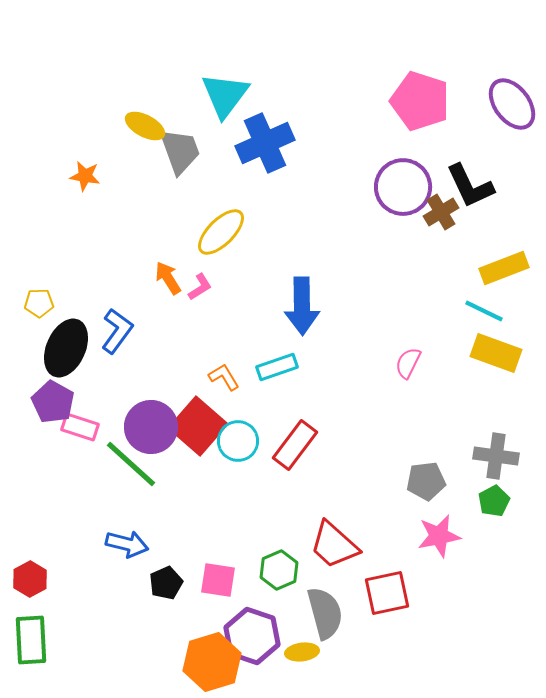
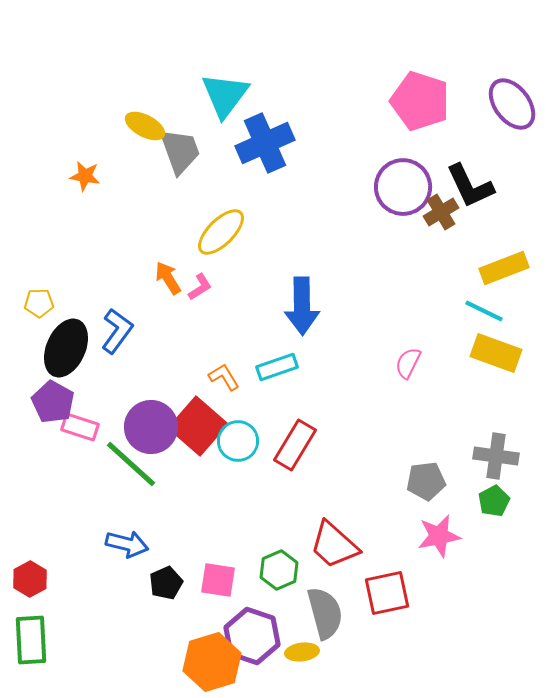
red rectangle at (295, 445): rotated 6 degrees counterclockwise
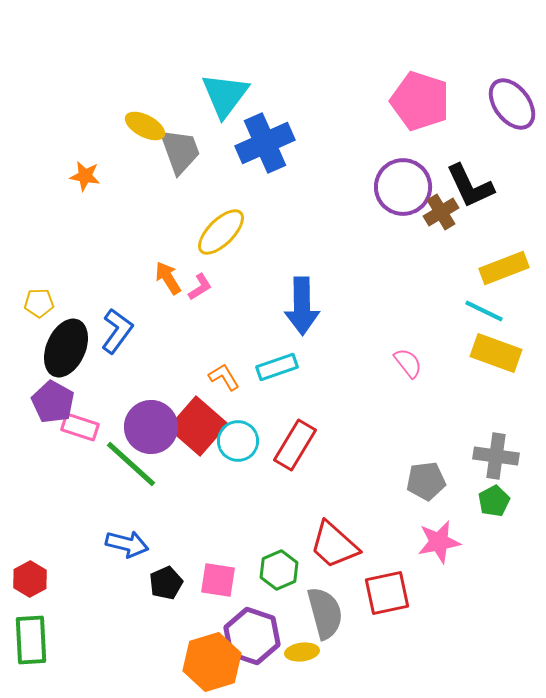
pink semicircle at (408, 363): rotated 116 degrees clockwise
pink star at (439, 536): moved 6 px down
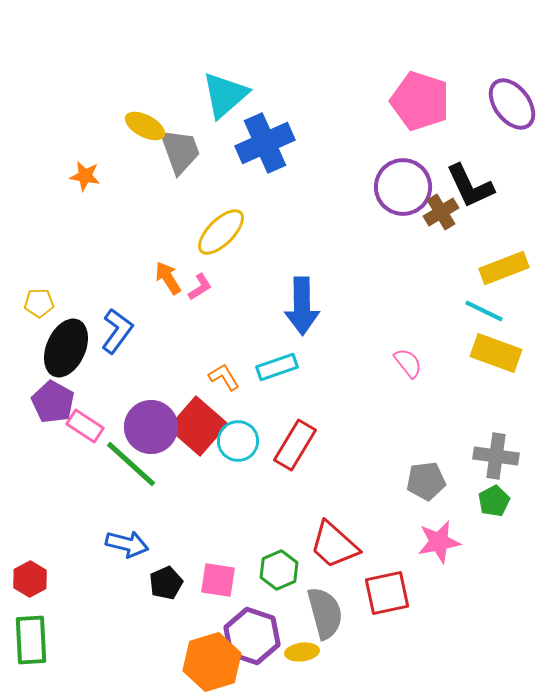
cyan triangle at (225, 95): rotated 12 degrees clockwise
pink rectangle at (80, 427): moved 5 px right, 1 px up; rotated 15 degrees clockwise
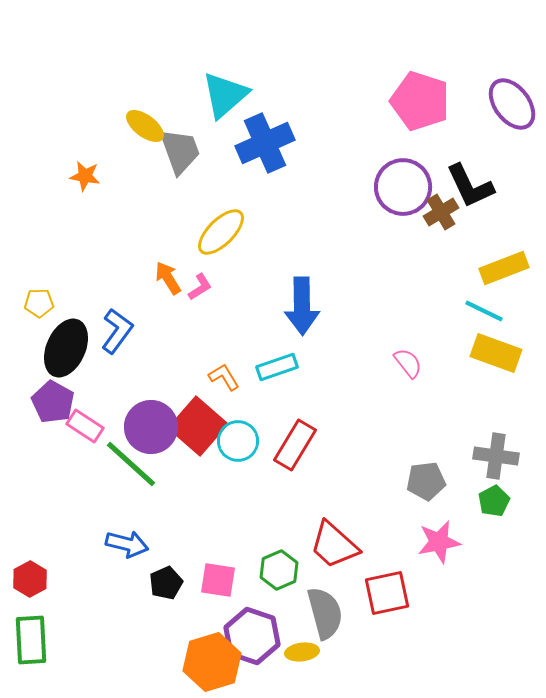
yellow ellipse at (145, 126): rotated 9 degrees clockwise
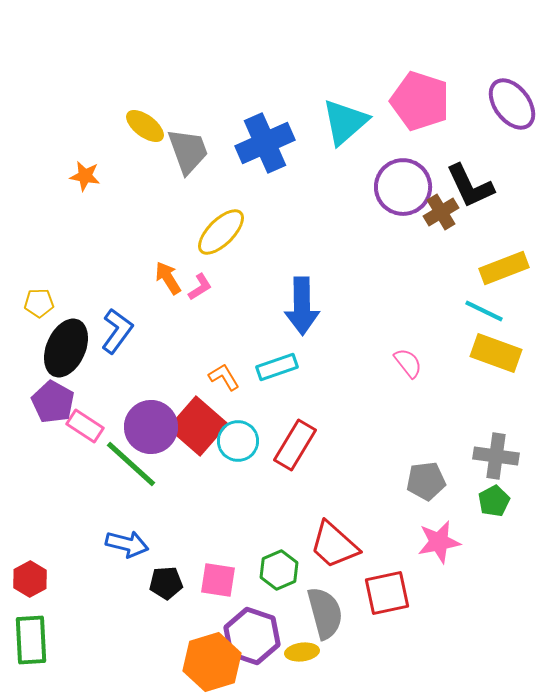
cyan triangle at (225, 95): moved 120 px right, 27 px down
gray trapezoid at (180, 151): moved 8 px right
black pentagon at (166, 583): rotated 20 degrees clockwise
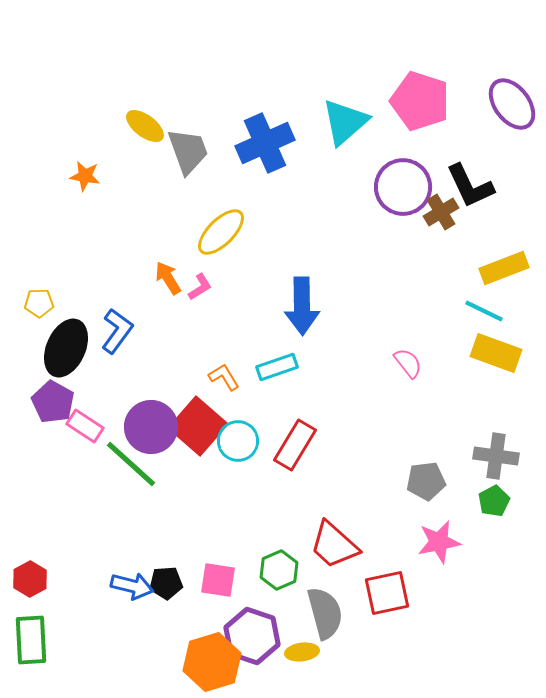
blue arrow at (127, 544): moved 5 px right, 42 px down
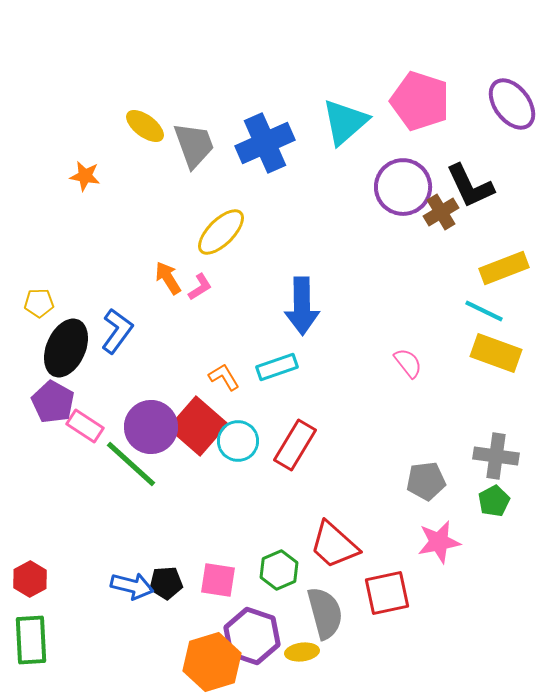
gray trapezoid at (188, 151): moved 6 px right, 6 px up
